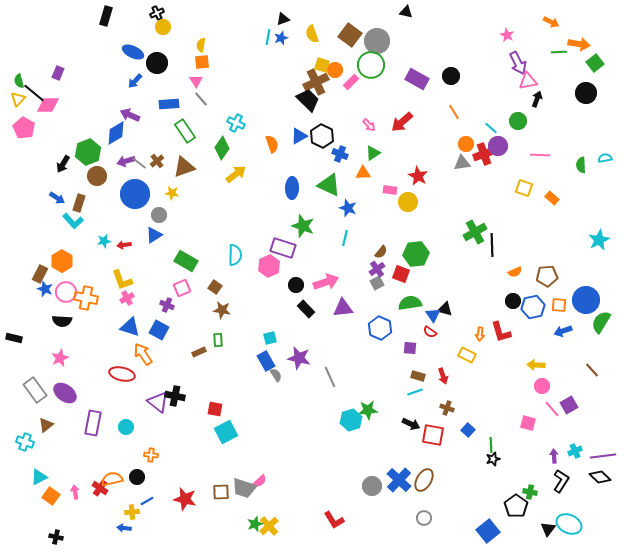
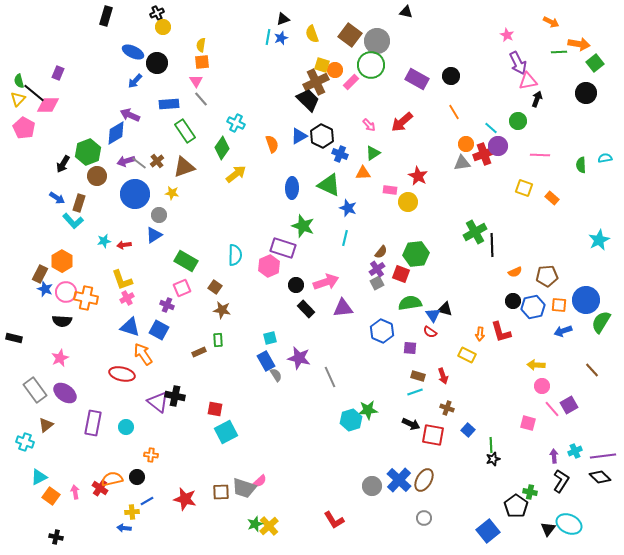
blue hexagon at (380, 328): moved 2 px right, 3 px down
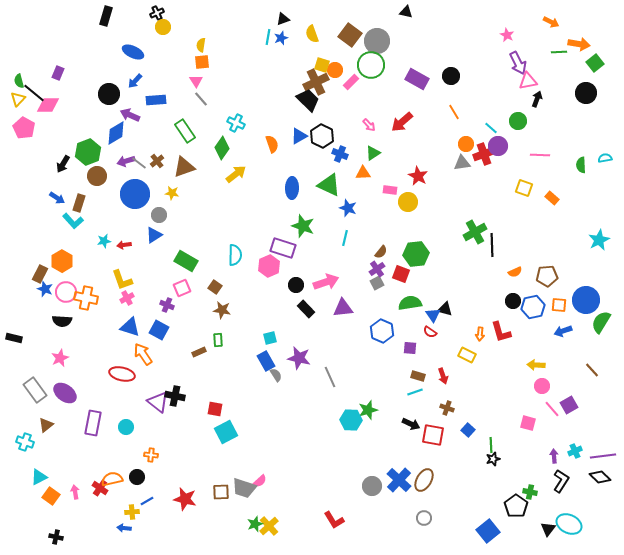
black circle at (157, 63): moved 48 px left, 31 px down
blue rectangle at (169, 104): moved 13 px left, 4 px up
green star at (368, 410): rotated 12 degrees counterclockwise
cyan hexagon at (351, 420): rotated 20 degrees clockwise
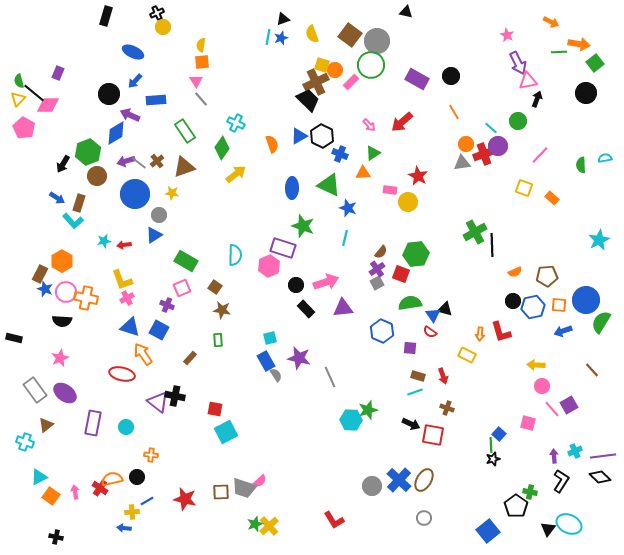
pink line at (540, 155): rotated 48 degrees counterclockwise
brown rectangle at (199, 352): moved 9 px left, 6 px down; rotated 24 degrees counterclockwise
blue square at (468, 430): moved 31 px right, 4 px down
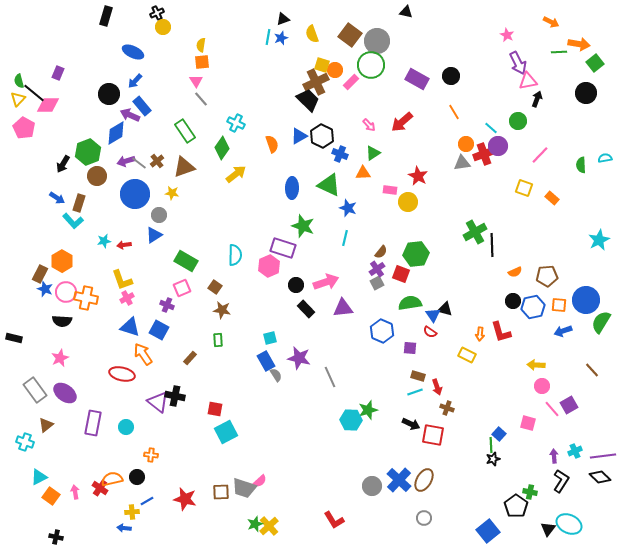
blue rectangle at (156, 100): moved 14 px left, 6 px down; rotated 54 degrees clockwise
red arrow at (443, 376): moved 6 px left, 11 px down
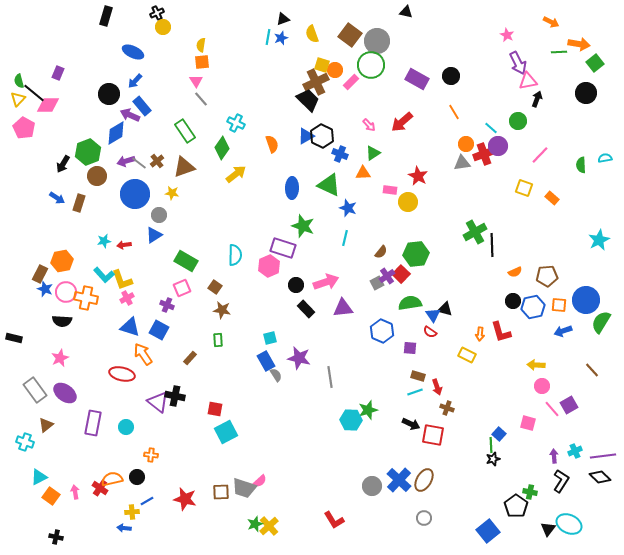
blue triangle at (299, 136): moved 7 px right
cyan L-shape at (73, 221): moved 31 px right, 54 px down
orange hexagon at (62, 261): rotated 20 degrees clockwise
purple cross at (377, 269): moved 10 px right, 7 px down
red square at (401, 274): rotated 24 degrees clockwise
gray line at (330, 377): rotated 15 degrees clockwise
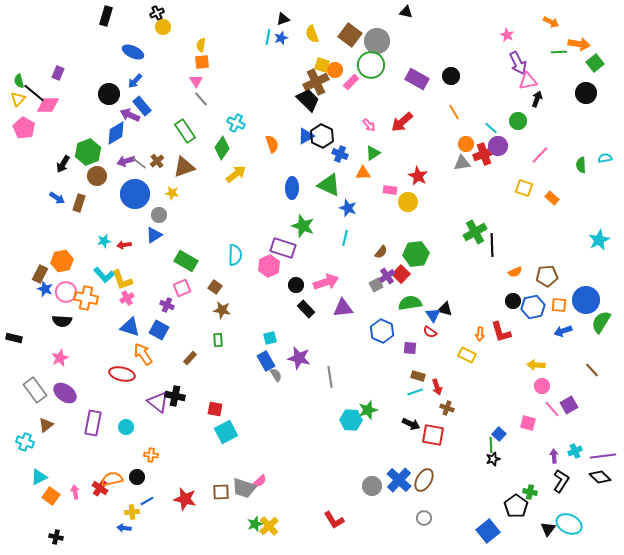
gray square at (377, 283): moved 1 px left, 2 px down
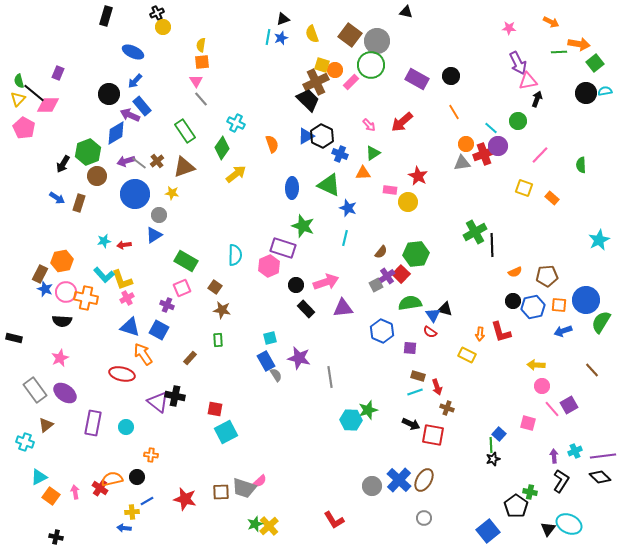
pink star at (507, 35): moved 2 px right, 7 px up; rotated 24 degrees counterclockwise
cyan semicircle at (605, 158): moved 67 px up
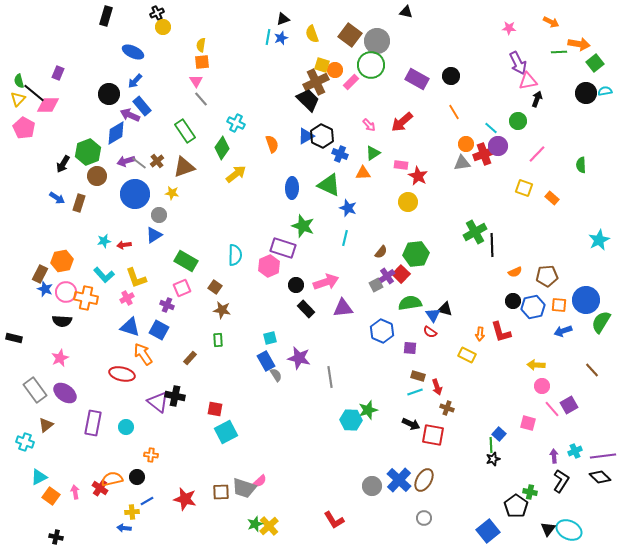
pink line at (540, 155): moved 3 px left, 1 px up
pink rectangle at (390, 190): moved 11 px right, 25 px up
yellow L-shape at (122, 280): moved 14 px right, 2 px up
cyan ellipse at (569, 524): moved 6 px down
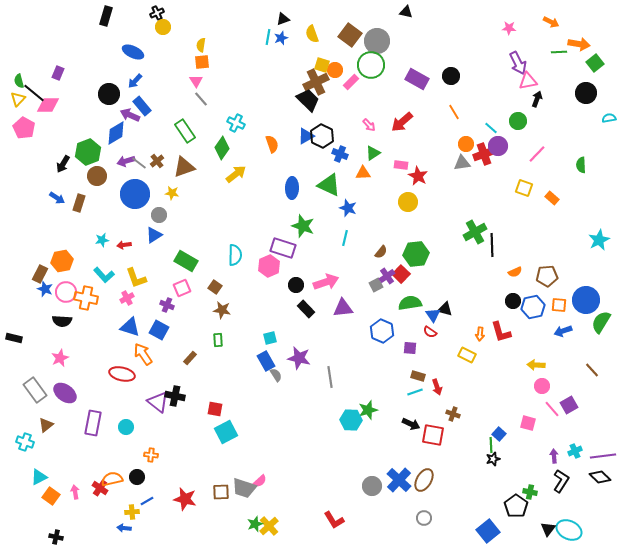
cyan semicircle at (605, 91): moved 4 px right, 27 px down
cyan star at (104, 241): moved 2 px left, 1 px up
brown cross at (447, 408): moved 6 px right, 6 px down
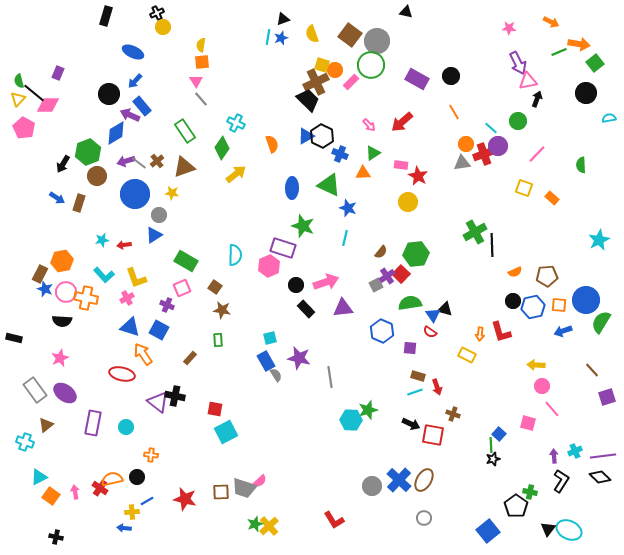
green line at (559, 52): rotated 21 degrees counterclockwise
purple square at (569, 405): moved 38 px right, 8 px up; rotated 12 degrees clockwise
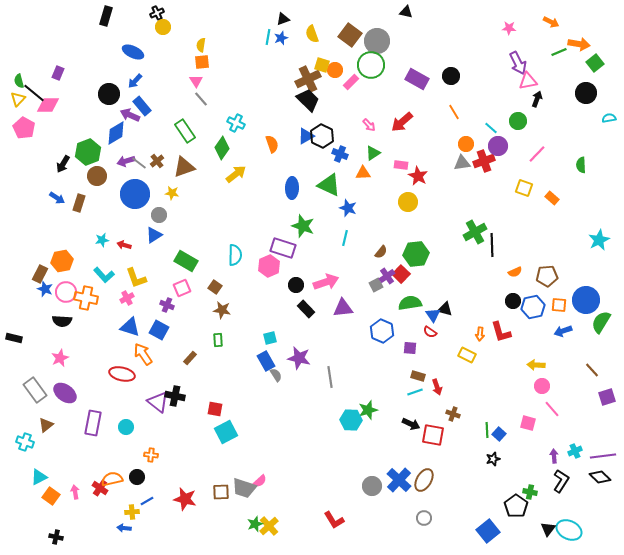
brown cross at (316, 82): moved 8 px left, 3 px up
red cross at (484, 154): moved 7 px down
red arrow at (124, 245): rotated 24 degrees clockwise
green line at (491, 445): moved 4 px left, 15 px up
